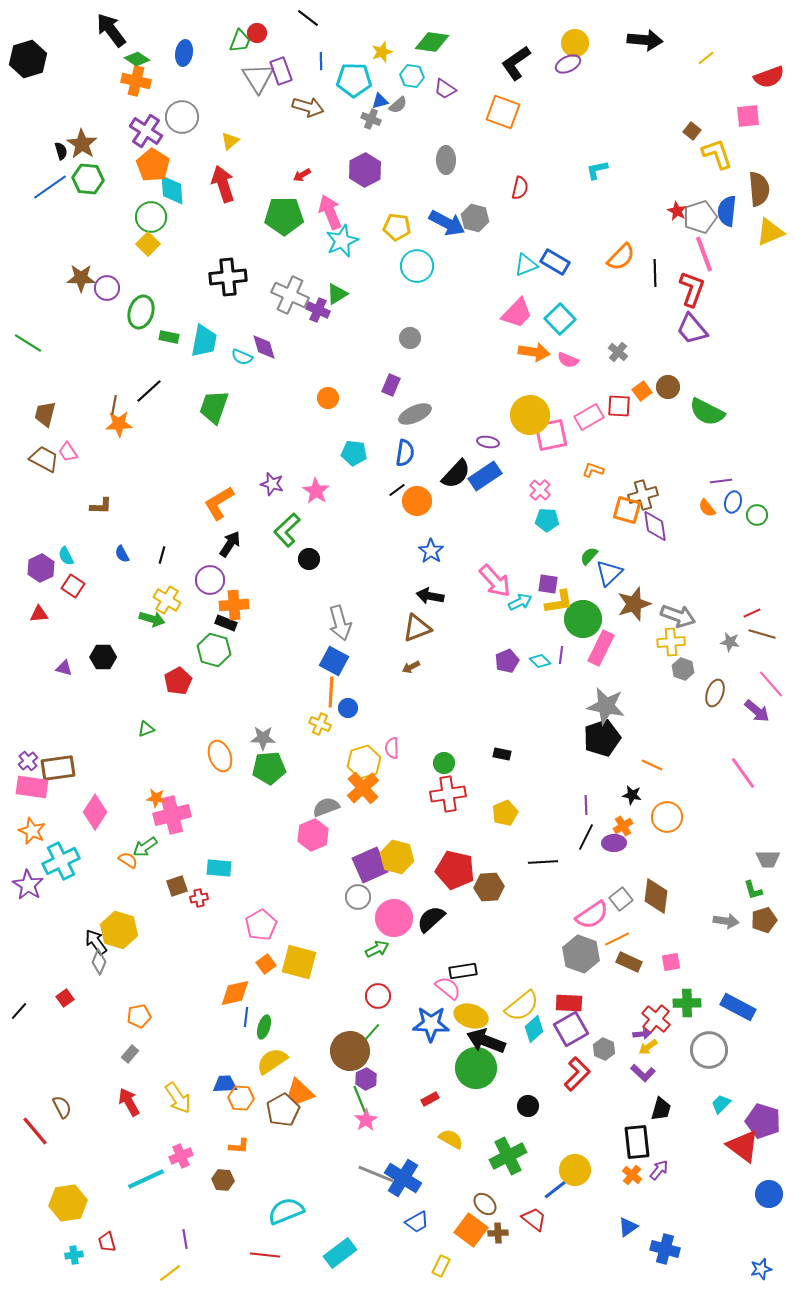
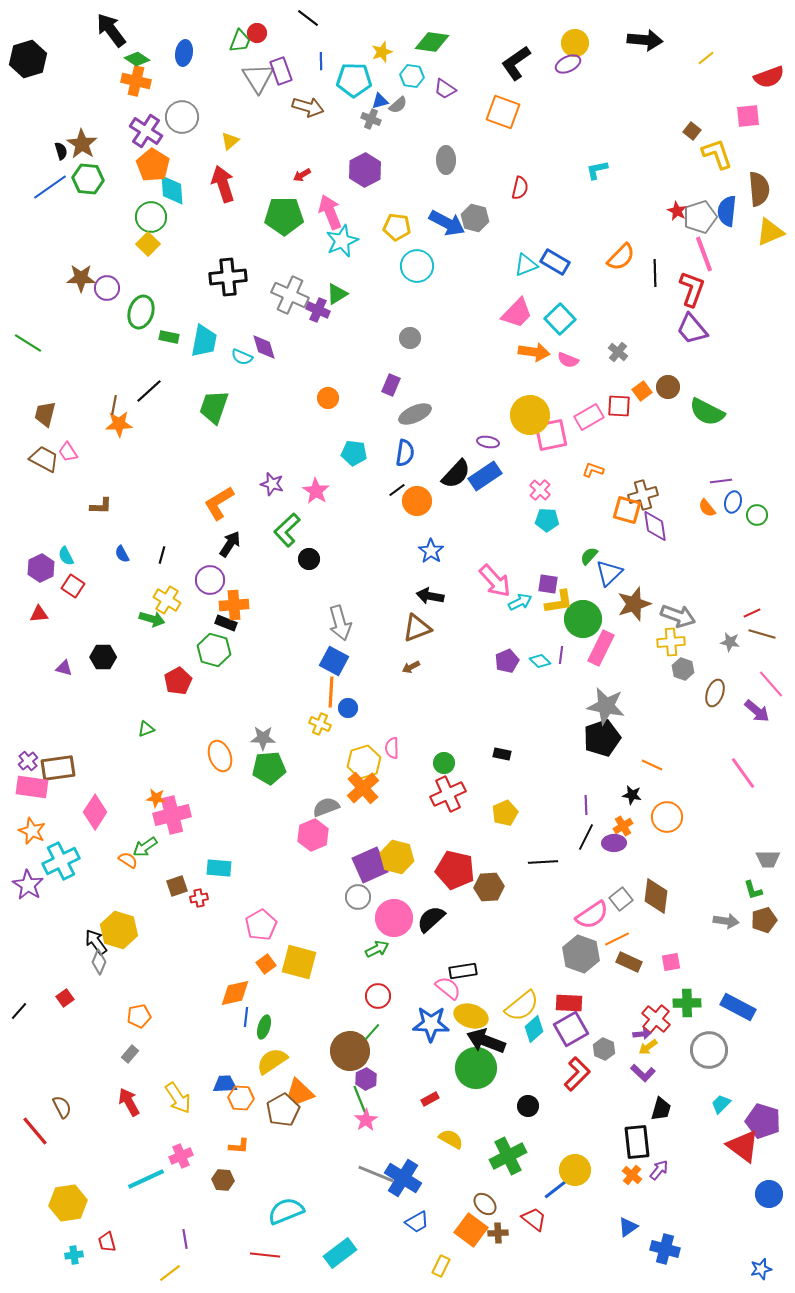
red cross at (448, 794): rotated 16 degrees counterclockwise
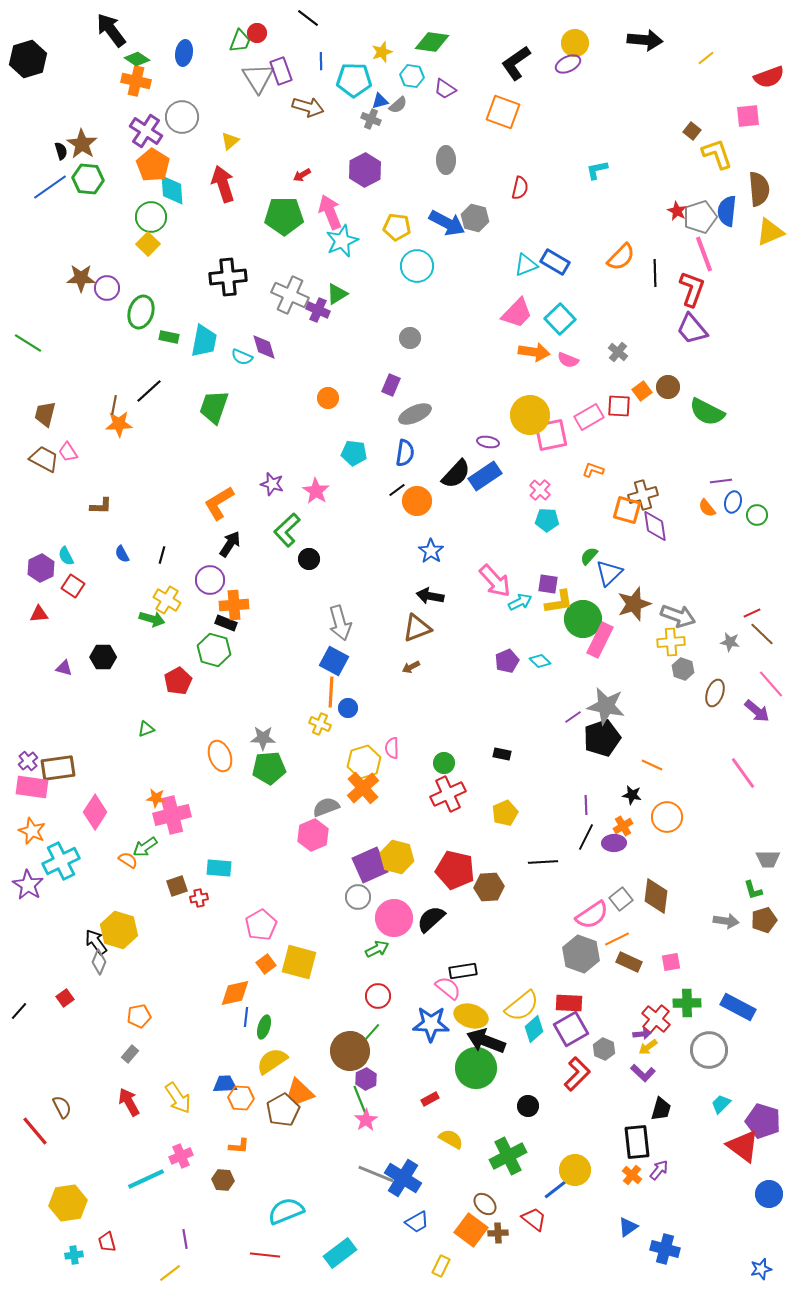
brown line at (762, 634): rotated 28 degrees clockwise
pink rectangle at (601, 648): moved 1 px left, 8 px up
purple line at (561, 655): moved 12 px right, 62 px down; rotated 48 degrees clockwise
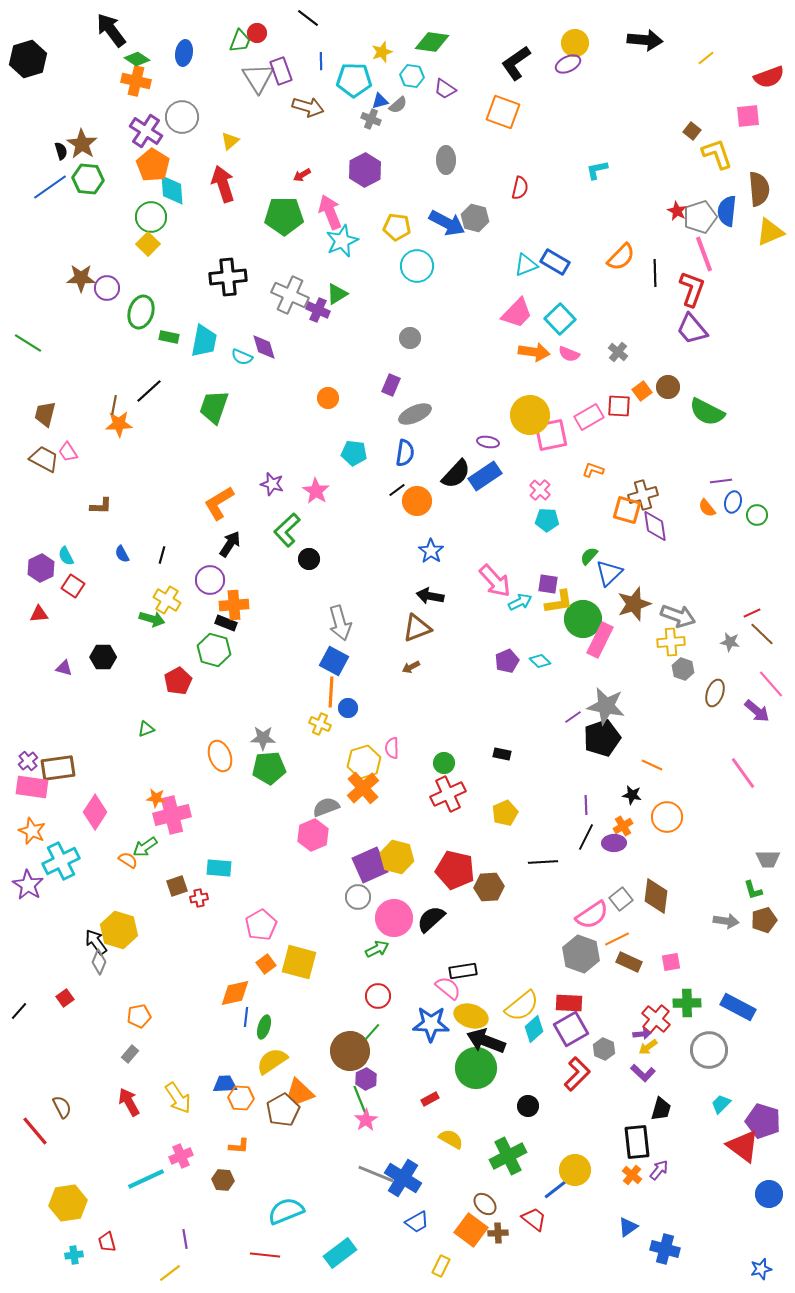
pink semicircle at (568, 360): moved 1 px right, 6 px up
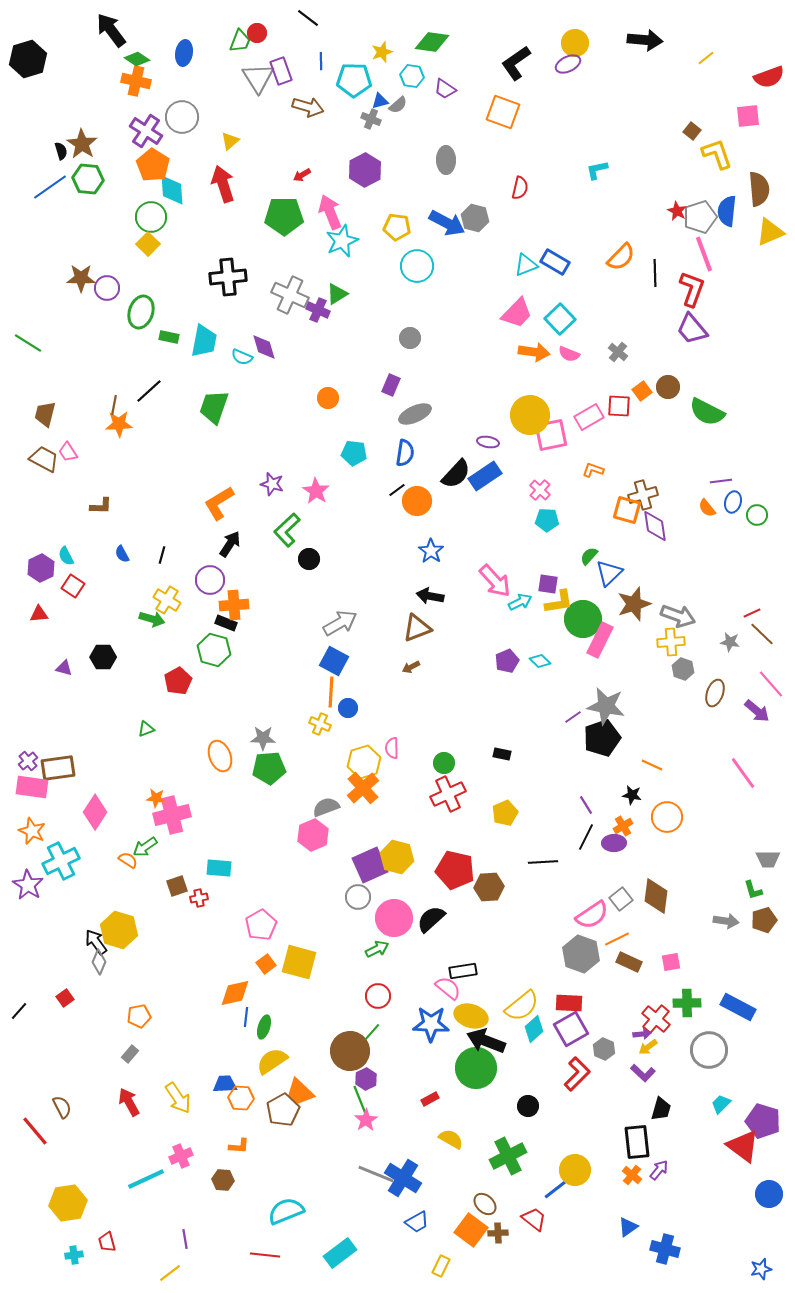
gray arrow at (340, 623): rotated 104 degrees counterclockwise
purple line at (586, 805): rotated 30 degrees counterclockwise
